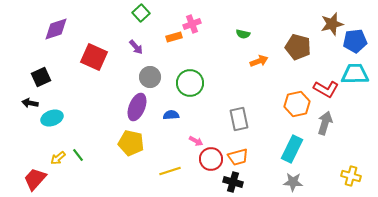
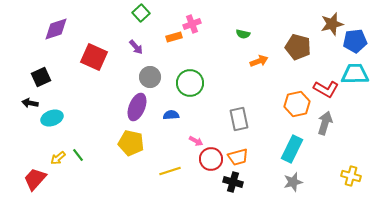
gray star: rotated 18 degrees counterclockwise
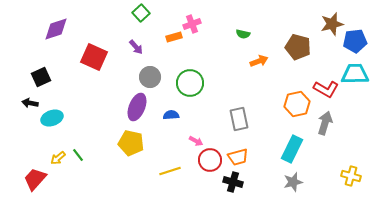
red circle: moved 1 px left, 1 px down
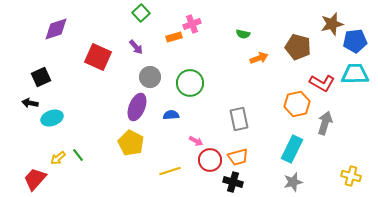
red square: moved 4 px right
orange arrow: moved 3 px up
red L-shape: moved 4 px left, 6 px up
yellow pentagon: rotated 15 degrees clockwise
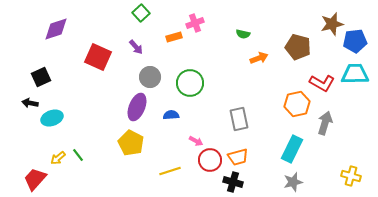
pink cross: moved 3 px right, 1 px up
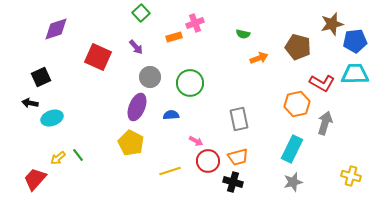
red circle: moved 2 px left, 1 px down
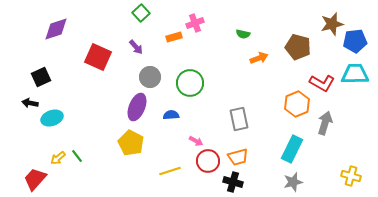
orange hexagon: rotated 10 degrees counterclockwise
green line: moved 1 px left, 1 px down
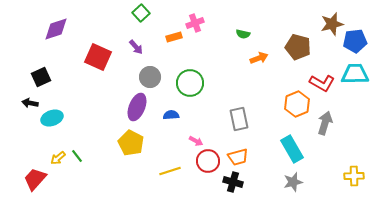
cyan rectangle: rotated 56 degrees counterclockwise
yellow cross: moved 3 px right; rotated 18 degrees counterclockwise
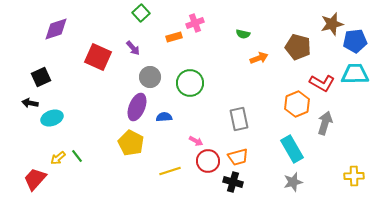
purple arrow: moved 3 px left, 1 px down
blue semicircle: moved 7 px left, 2 px down
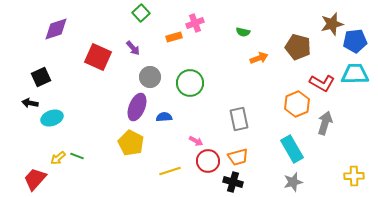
green semicircle: moved 2 px up
green line: rotated 32 degrees counterclockwise
